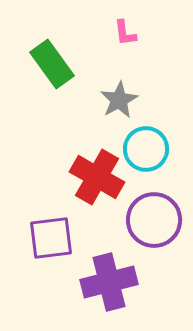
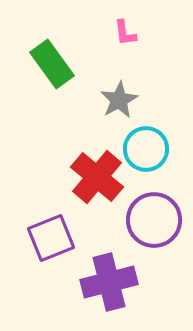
red cross: rotated 10 degrees clockwise
purple square: rotated 15 degrees counterclockwise
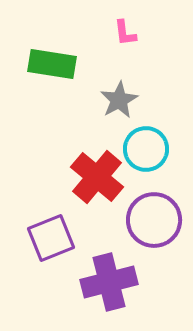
green rectangle: rotated 45 degrees counterclockwise
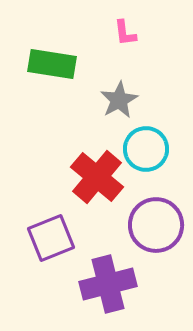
purple circle: moved 2 px right, 5 px down
purple cross: moved 1 px left, 2 px down
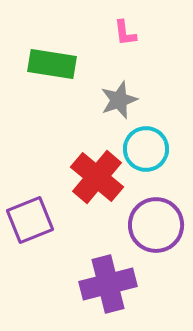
gray star: rotated 9 degrees clockwise
purple square: moved 21 px left, 18 px up
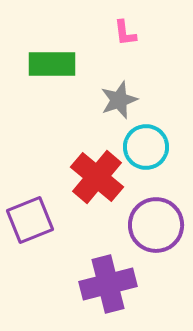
green rectangle: rotated 9 degrees counterclockwise
cyan circle: moved 2 px up
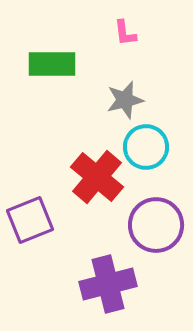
gray star: moved 6 px right; rotated 6 degrees clockwise
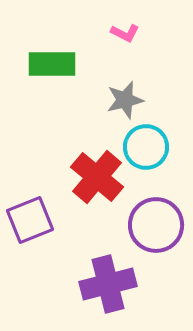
pink L-shape: rotated 56 degrees counterclockwise
